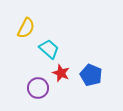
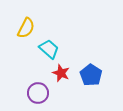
blue pentagon: rotated 10 degrees clockwise
purple circle: moved 5 px down
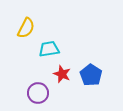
cyan trapezoid: rotated 50 degrees counterclockwise
red star: moved 1 px right, 1 px down
